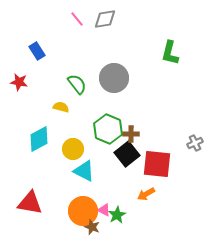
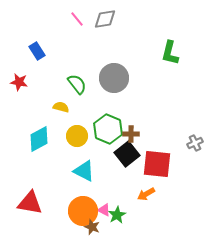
yellow circle: moved 4 px right, 13 px up
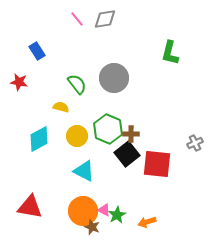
orange arrow: moved 1 px right, 28 px down; rotated 12 degrees clockwise
red triangle: moved 4 px down
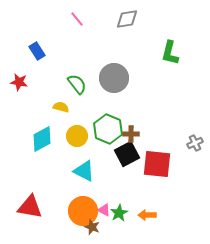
gray diamond: moved 22 px right
cyan diamond: moved 3 px right
black square: rotated 10 degrees clockwise
green star: moved 2 px right, 2 px up
orange arrow: moved 7 px up; rotated 18 degrees clockwise
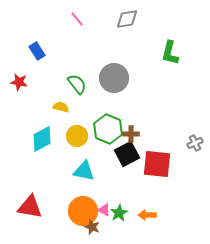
cyan triangle: rotated 15 degrees counterclockwise
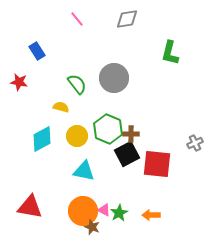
orange arrow: moved 4 px right
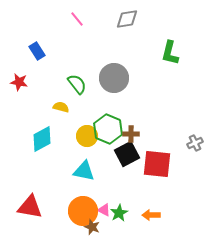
yellow circle: moved 10 px right
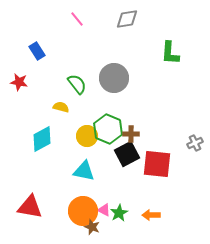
green L-shape: rotated 10 degrees counterclockwise
